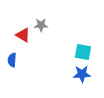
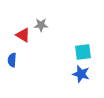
cyan square: rotated 18 degrees counterclockwise
blue star: moved 1 px left; rotated 18 degrees clockwise
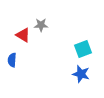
cyan square: moved 3 px up; rotated 12 degrees counterclockwise
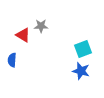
gray star: moved 1 px down
blue star: moved 3 px up
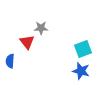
gray star: moved 2 px down
red triangle: moved 4 px right, 7 px down; rotated 21 degrees clockwise
blue semicircle: moved 2 px left, 1 px down
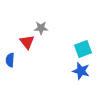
blue semicircle: moved 1 px up
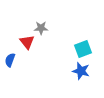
blue semicircle: rotated 16 degrees clockwise
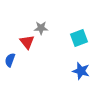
cyan square: moved 4 px left, 11 px up
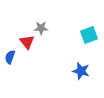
cyan square: moved 10 px right, 3 px up
blue semicircle: moved 3 px up
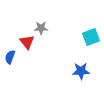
cyan square: moved 2 px right, 2 px down
blue star: rotated 18 degrees counterclockwise
